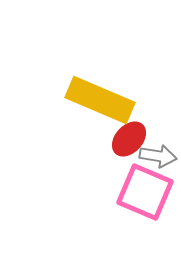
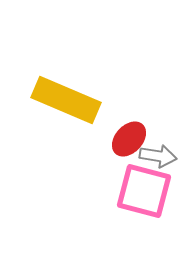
yellow rectangle: moved 34 px left
pink square: moved 1 px left, 1 px up; rotated 8 degrees counterclockwise
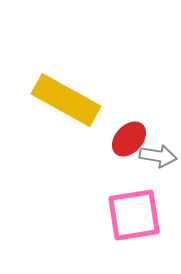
yellow rectangle: rotated 6 degrees clockwise
pink square: moved 10 px left, 24 px down; rotated 24 degrees counterclockwise
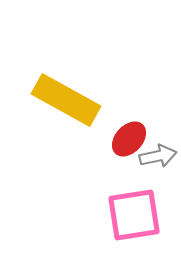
gray arrow: rotated 21 degrees counterclockwise
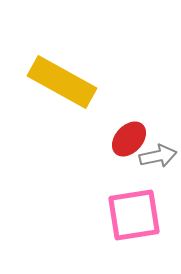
yellow rectangle: moved 4 px left, 18 px up
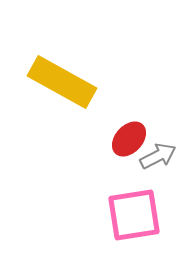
gray arrow: rotated 15 degrees counterclockwise
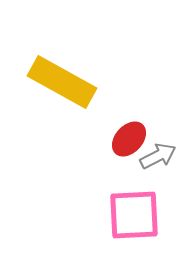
pink square: rotated 6 degrees clockwise
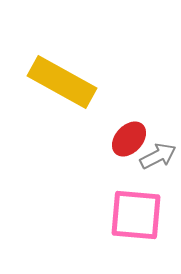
pink square: moved 2 px right; rotated 8 degrees clockwise
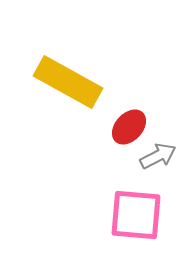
yellow rectangle: moved 6 px right
red ellipse: moved 12 px up
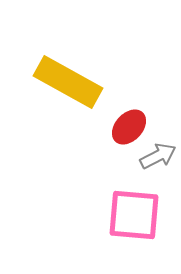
pink square: moved 2 px left
